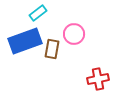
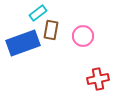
pink circle: moved 9 px right, 2 px down
blue rectangle: moved 2 px left, 2 px down
brown rectangle: moved 1 px left, 19 px up
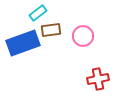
brown rectangle: rotated 72 degrees clockwise
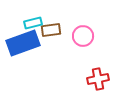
cyan rectangle: moved 5 px left, 10 px down; rotated 24 degrees clockwise
